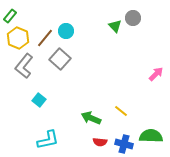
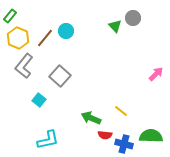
gray square: moved 17 px down
red semicircle: moved 5 px right, 7 px up
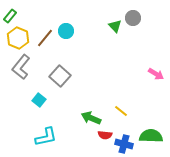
gray L-shape: moved 3 px left, 1 px down
pink arrow: rotated 77 degrees clockwise
cyan L-shape: moved 2 px left, 3 px up
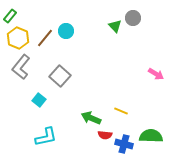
yellow line: rotated 16 degrees counterclockwise
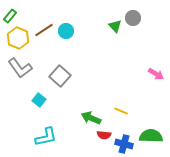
brown line: moved 1 px left, 8 px up; rotated 18 degrees clockwise
gray L-shape: moved 1 px left, 1 px down; rotated 75 degrees counterclockwise
red semicircle: moved 1 px left
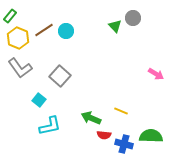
cyan L-shape: moved 4 px right, 11 px up
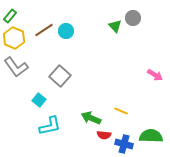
yellow hexagon: moved 4 px left
gray L-shape: moved 4 px left, 1 px up
pink arrow: moved 1 px left, 1 px down
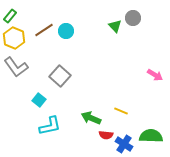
red semicircle: moved 2 px right
blue cross: rotated 18 degrees clockwise
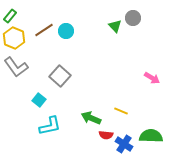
pink arrow: moved 3 px left, 3 px down
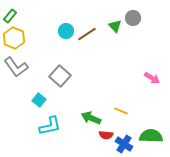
brown line: moved 43 px right, 4 px down
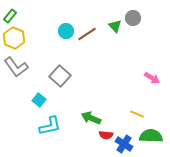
yellow line: moved 16 px right, 3 px down
